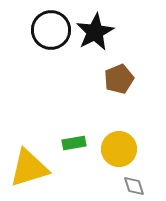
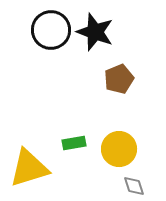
black star: rotated 24 degrees counterclockwise
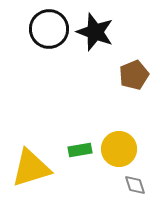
black circle: moved 2 px left, 1 px up
brown pentagon: moved 15 px right, 4 px up
green rectangle: moved 6 px right, 7 px down
yellow triangle: moved 2 px right
gray diamond: moved 1 px right, 1 px up
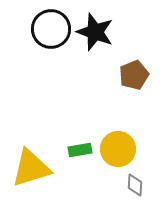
black circle: moved 2 px right
yellow circle: moved 1 px left
gray diamond: rotated 20 degrees clockwise
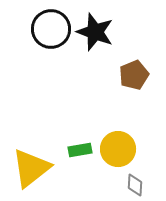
yellow triangle: rotated 21 degrees counterclockwise
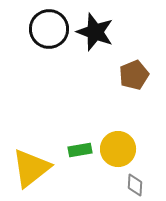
black circle: moved 2 px left
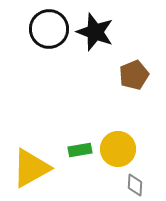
yellow triangle: rotated 9 degrees clockwise
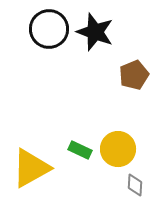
green rectangle: rotated 35 degrees clockwise
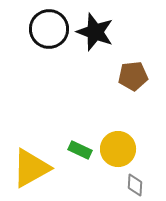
brown pentagon: moved 1 px left, 1 px down; rotated 16 degrees clockwise
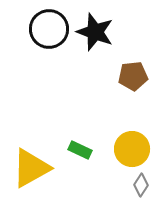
yellow circle: moved 14 px right
gray diamond: moved 6 px right; rotated 30 degrees clockwise
